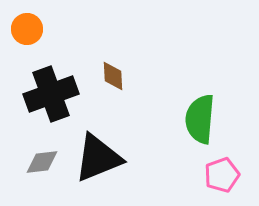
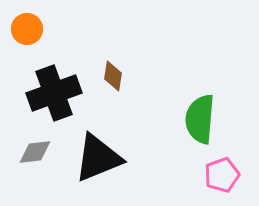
brown diamond: rotated 12 degrees clockwise
black cross: moved 3 px right, 1 px up
gray diamond: moved 7 px left, 10 px up
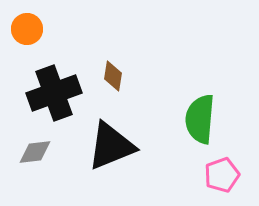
black triangle: moved 13 px right, 12 px up
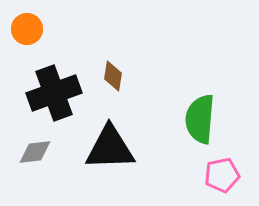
black triangle: moved 1 px left, 2 px down; rotated 20 degrees clockwise
pink pentagon: rotated 8 degrees clockwise
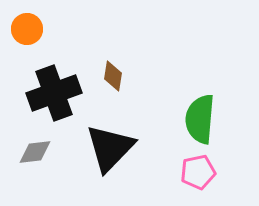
black triangle: rotated 44 degrees counterclockwise
pink pentagon: moved 24 px left, 3 px up
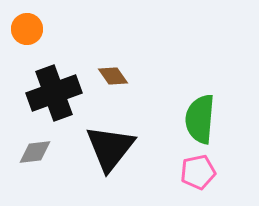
brown diamond: rotated 44 degrees counterclockwise
black triangle: rotated 6 degrees counterclockwise
